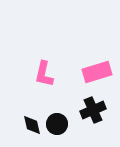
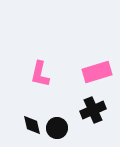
pink L-shape: moved 4 px left
black circle: moved 4 px down
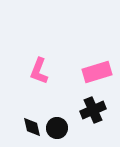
pink L-shape: moved 1 px left, 3 px up; rotated 8 degrees clockwise
black diamond: moved 2 px down
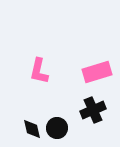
pink L-shape: rotated 8 degrees counterclockwise
black diamond: moved 2 px down
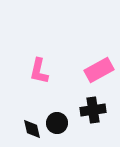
pink rectangle: moved 2 px right, 2 px up; rotated 12 degrees counterclockwise
black cross: rotated 15 degrees clockwise
black circle: moved 5 px up
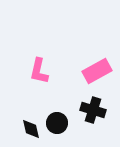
pink rectangle: moved 2 px left, 1 px down
black cross: rotated 25 degrees clockwise
black diamond: moved 1 px left
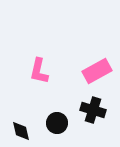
black diamond: moved 10 px left, 2 px down
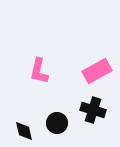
black diamond: moved 3 px right
